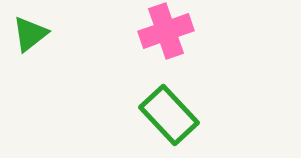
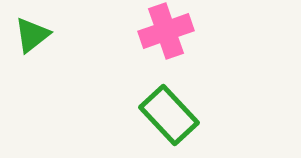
green triangle: moved 2 px right, 1 px down
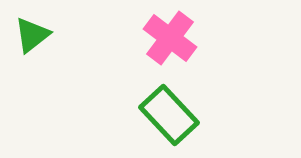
pink cross: moved 4 px right, 7 px down; rotated 34 degrees counterclockwise
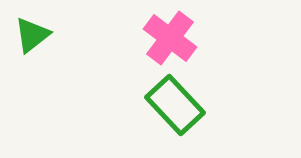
green rectangle: moved 6 px right, 10 px up
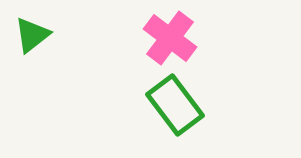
green rectangle: rotated 6 degrees clockwise
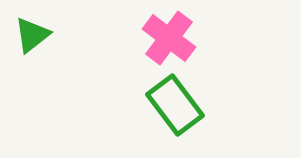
pink cross: moved 1 px left
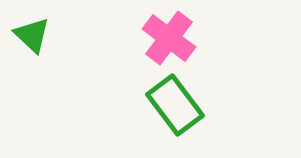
green triangle: rotated 39 degrees counterclockwise
